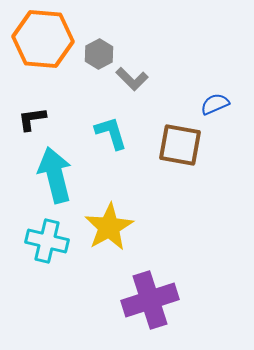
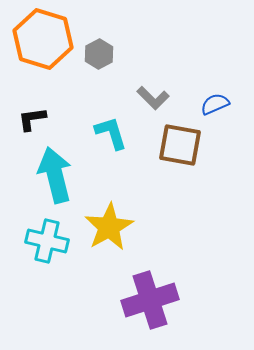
orange hexagon: rotated 12 degrees clockwise
gray L-shape: moved 21 px right, 19 px down
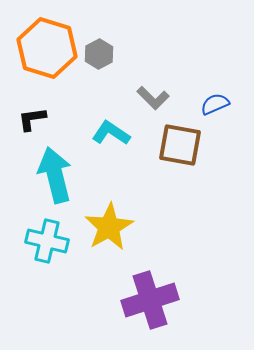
orange hexagon: moved 4 px right, 9 px down
cyan L-shape: rotated 39 degrees counterclockwise
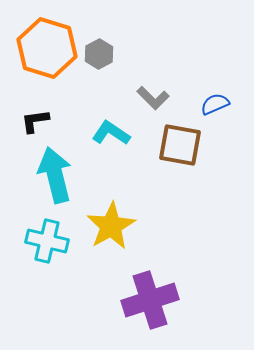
black L-shape: moved 3 px right, 2 px down
yellow star: moved 2 px right, 1 px up
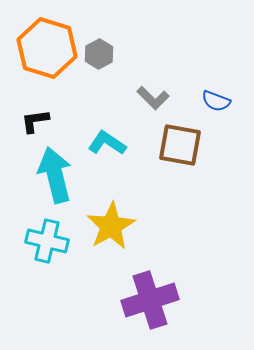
blue semicircle: moved 1 px right, 3 px up; rotated 136 degrees counterclockwise
cyan L-shape: moved 4 px left, 10 px down
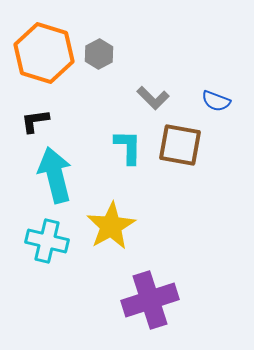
orange hexagon: moved 3 px left, 5 px down
cyan L-shape: moved 21 px right, 4 px down; rotated 57 degrees clockwise
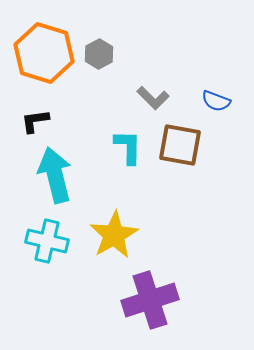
yellow star: moved 3 px right, 9 px down
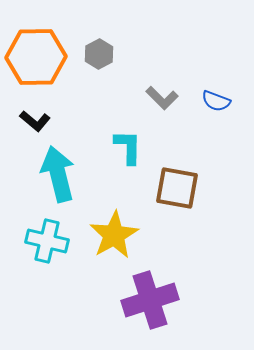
orange hexagon: moved 8 px left, 4 px down; rotated 18 degrees counterclockwise
gray L-shape: moved 9 px right
black L-shape: rotated 132 degrees counterclockwise
brown square: moved 3 px left, 43 px down
cyan arrow: moved 3 px right, 1 px up
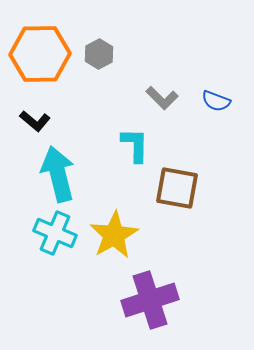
orange hexagon: moved 4 px right, 3 px up
cyan L-shape: moved 7 px right, 2 px up
cyan cross: moved 8 px right, 8 px up; rotated 9 degrees clockwise
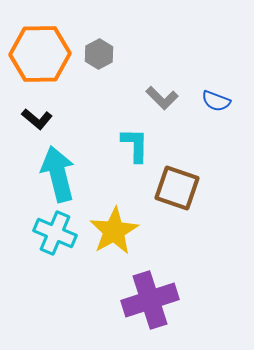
black L-shape: moved 2 px right, 2 px up
brown square: rotated 9 degrees clockwise
yellow star: moved 4 px up
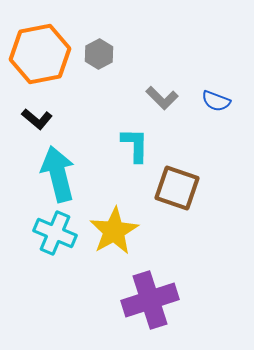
orange hexagon: rotated 10 degrees counterclockwise
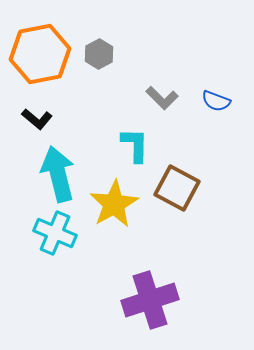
brown square: rotated 9 degrees clockwise
yellow star: moved 27 px up
